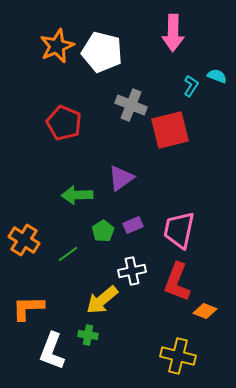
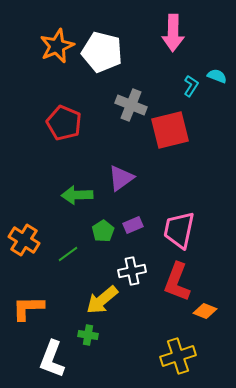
white L-shape: moved 8 px down
yellow cross: rotated 32 degrees counterclockwise
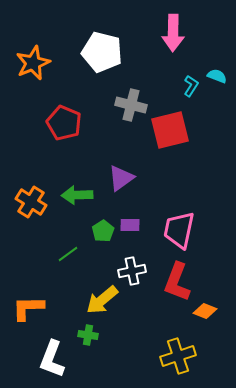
orange star: moved 24 px left, 17 px down
gray cross: rotated 8 degrees counterclockwise
purple rectangle: moved 3 px left; rotated 24 degrees clockwise
orange cross: moved 7 px right, 38 px up
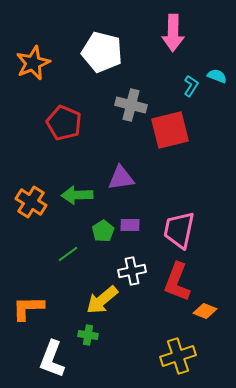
purple triangle: rotated 28 degrees clockwise
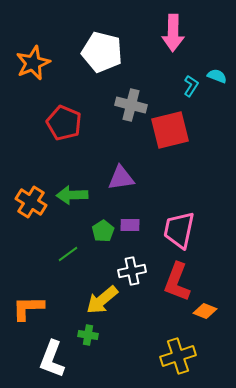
green arrow: moved 5 px left
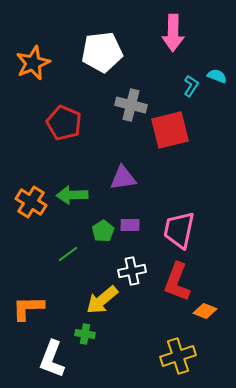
white pentagon: rotated 21 degrees counterclockwise
purple triangle: moved 2 px right
green cross: moved 3 px left, 1 px up
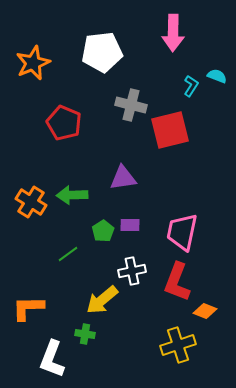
pink trapezoid: moved 3 px right, 2 px down
yellow cross: moved 11 px up
